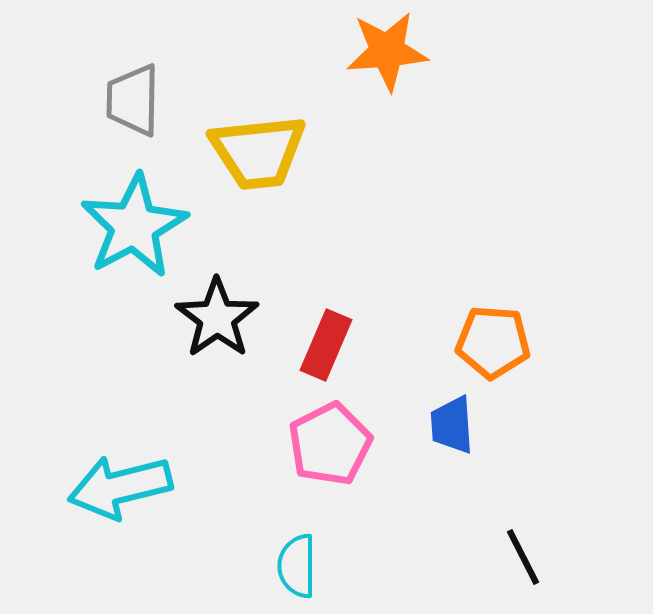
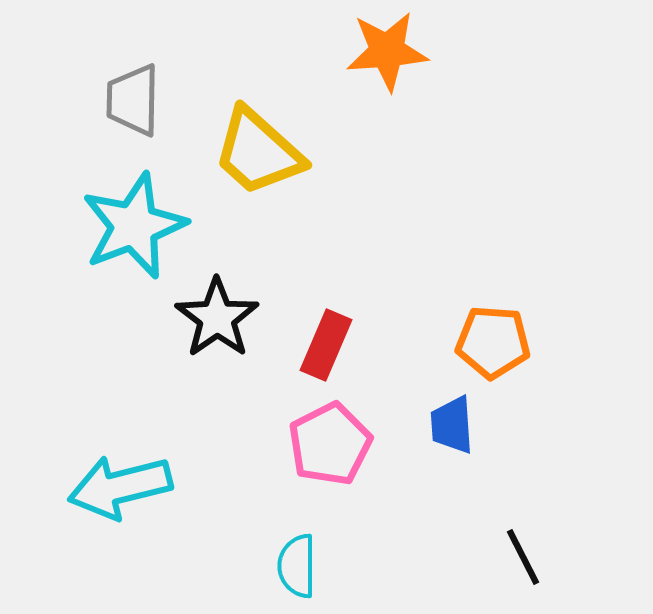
yellow trapezoid: rotated 48 degrees clockwise
cyan star: rotated 7 degrees clockwise
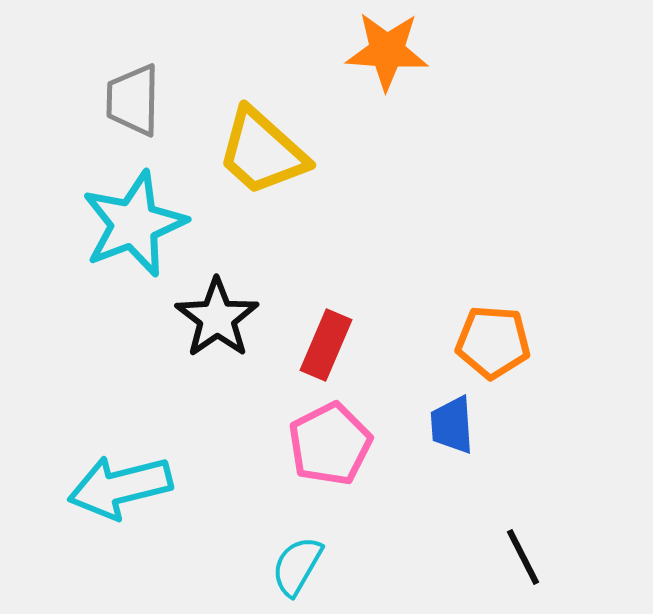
orange star: rotated 8 degrees clockwise
yellow trapezoid: moved 4 px right
cyan star: moved 2 px up
cyan semicircle: rotated 30 degrees clockwise
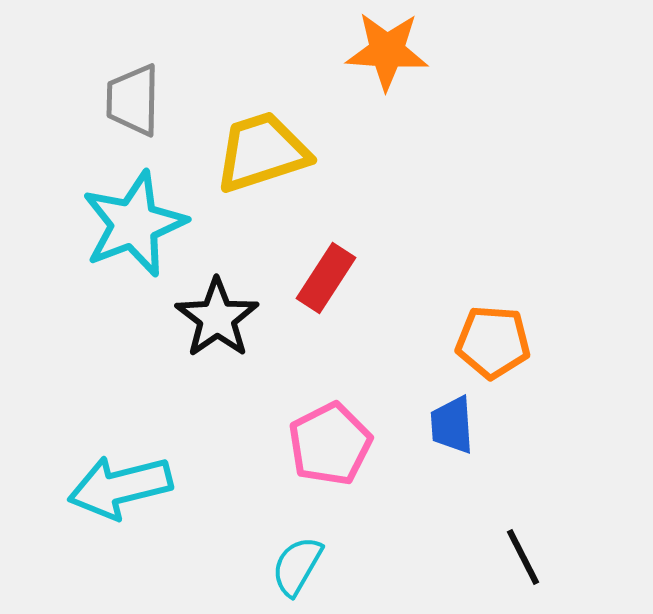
yellow trapezoid: rotated 120 degrees clockwise
red rectangle: moved 67 px up; rotated 10 degrees clockwise
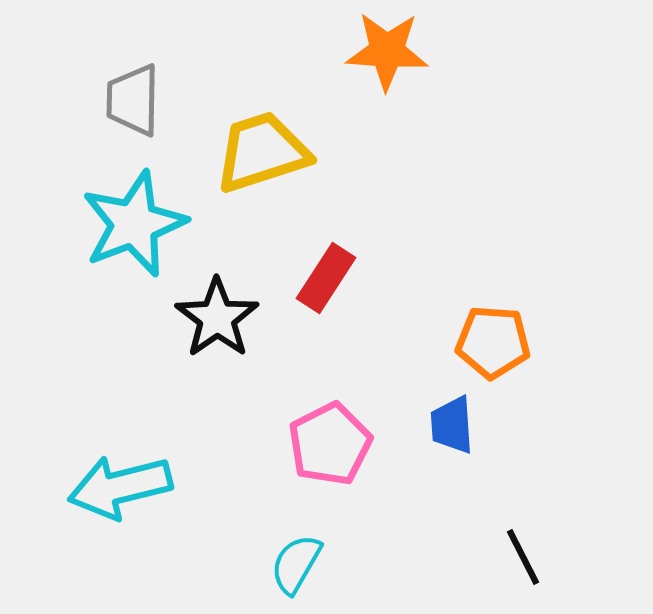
cyan semicircle: moved 1 px left, 2 px up
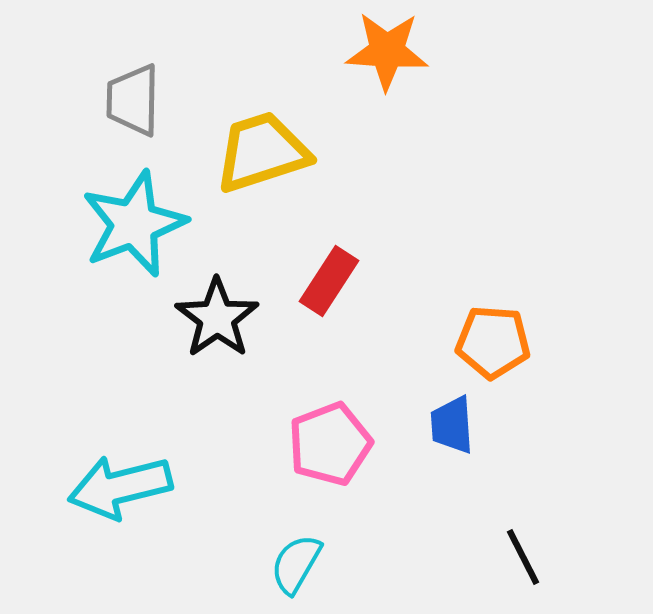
red rectangle: moved 3 px right, 3 px down
pink pentagon: rotated 6 degrees clockwise
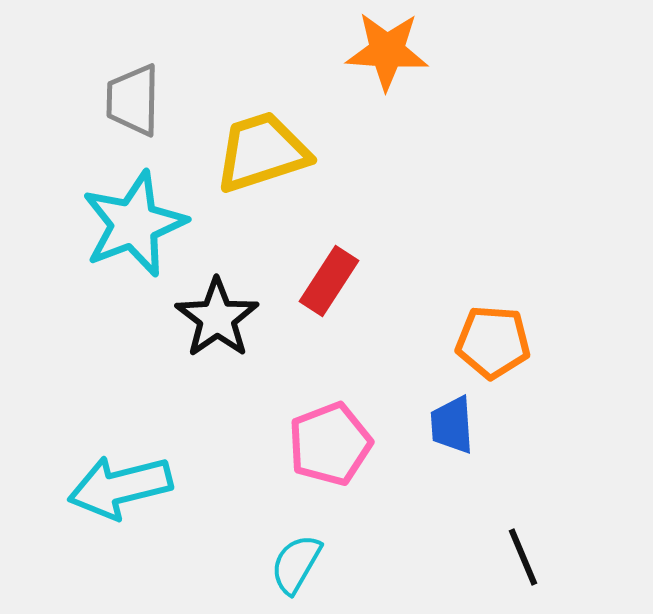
black line: rotated 4 degrees clockwise
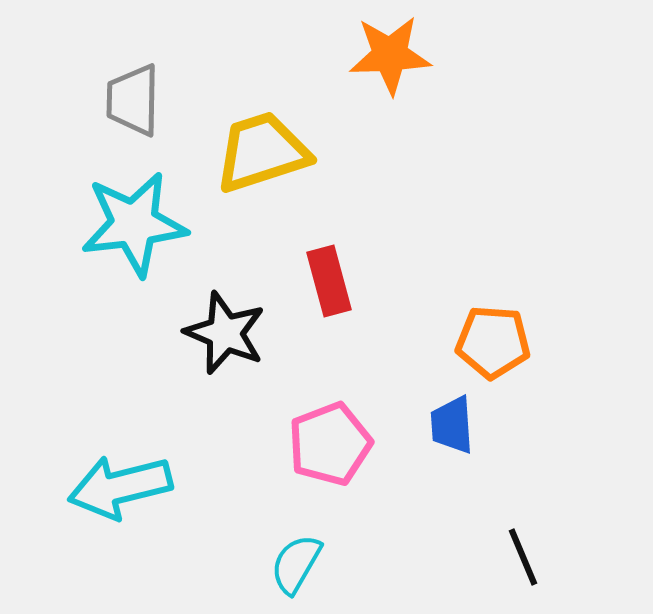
orange star: moved 3 px right, 4 px down; rotated 6 degrees counterclockwise
cyan star: rotated 14 degrees clockwise
red rectangle: rotated 48 degrees counterclockwise
black star: moved 8 px right, 15 px down; rotated 14 degrees counterclockwise
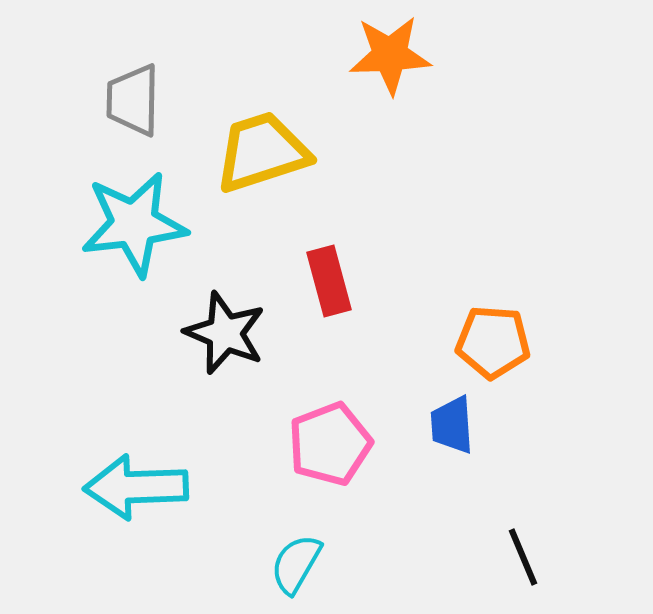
cyan arrow: moved 16 px right; rotated 12 degrees clockwise
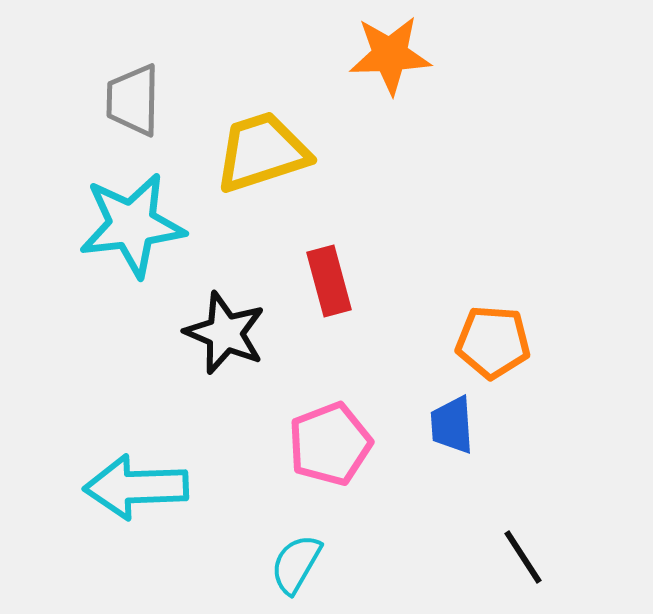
cyan star: moved 2 px left, 1 px down
black line: rotated 10 degrees counterclockwise
